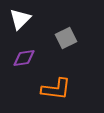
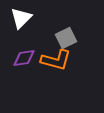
white triangle: moved 1 px right, 1 px up
orange L-shape: moved 29 px up; rotated 8 degrees clockwise
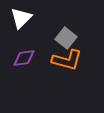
gray square: rotated 25 degrees counterclockwise
orange L-shape: moved 11 px right
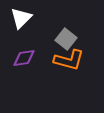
gray square: moved 1 px down
orange L-shape: moved 2 px right
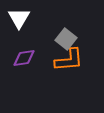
white triangle: moved 2 px left; rotated 15 degrees counterclockwise
orange L-shape: rotated 20 degrees counterclockwise
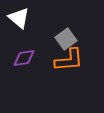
white triangle: rotated 20 degrees counterclockwise
gray square: rotated 15 degrees clockwise
